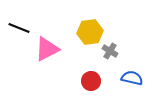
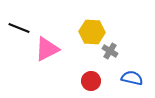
yellow hexagon: moved 2 px right; rotated 10 degrees clockwise
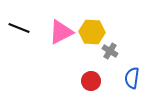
pink triangle: moved 14 px right, 17 px up
blue semicircle: rotated 95 degrees counterclockwise
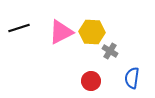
black line: rotated 40 degrees counterclockwise
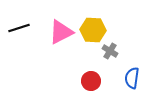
yellow hexagon: moved 1 px right, 2 px up
